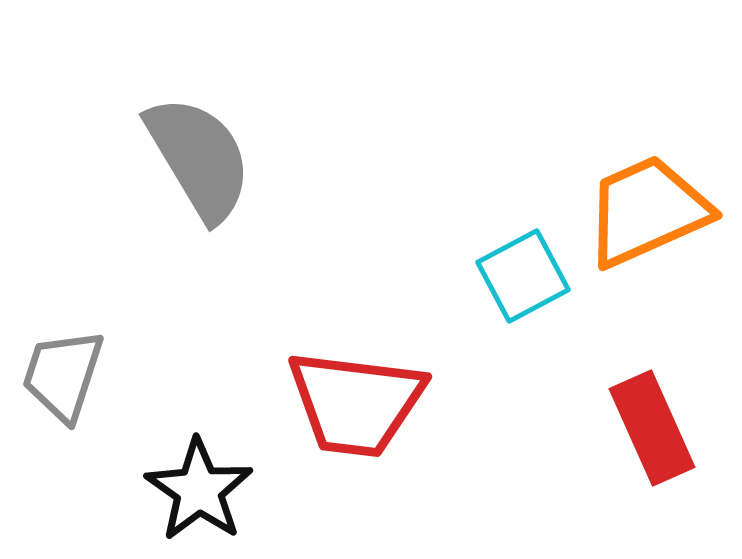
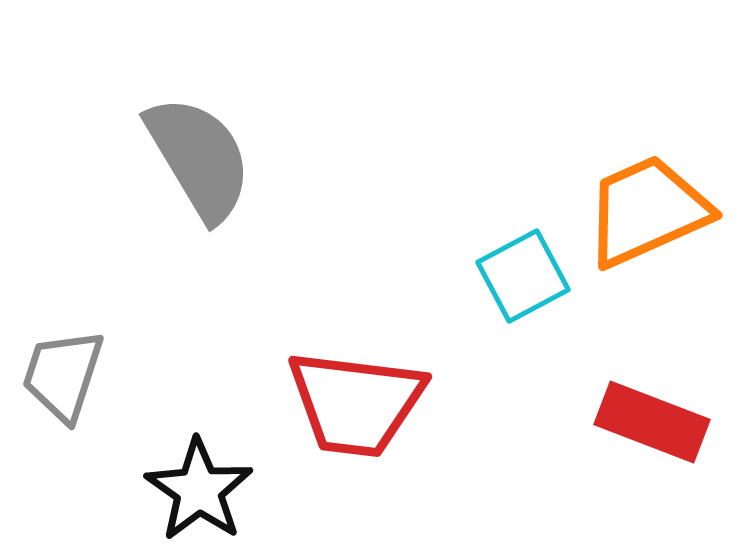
red rectangle: moved 6 px up; rotated 45 degrees counterclockwise
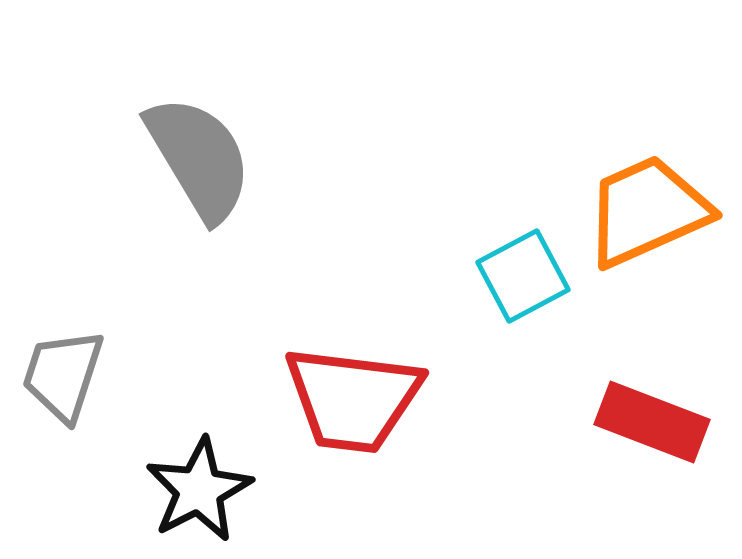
red trapezoid: moved 3 px left, 4 px up
black star: rotated 10 degrees clockwise
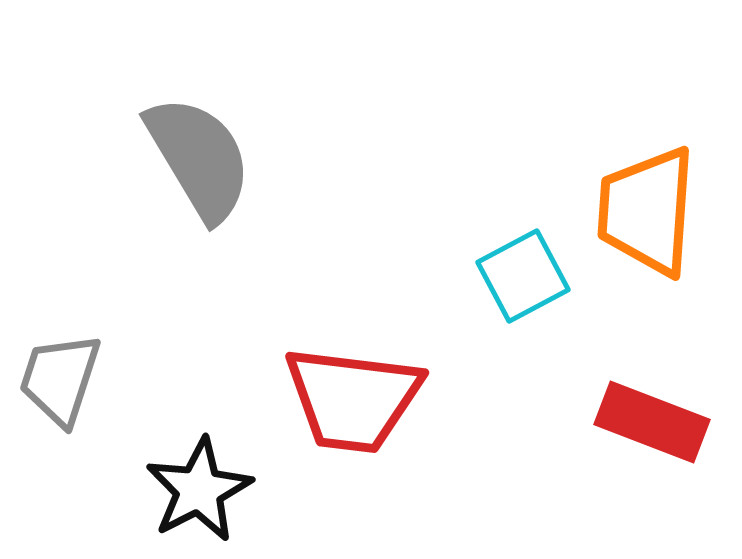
orange trapezoid: rotated 62 degrees counterclockwise
gray trapezoid: moved 3 px left, 4 px down
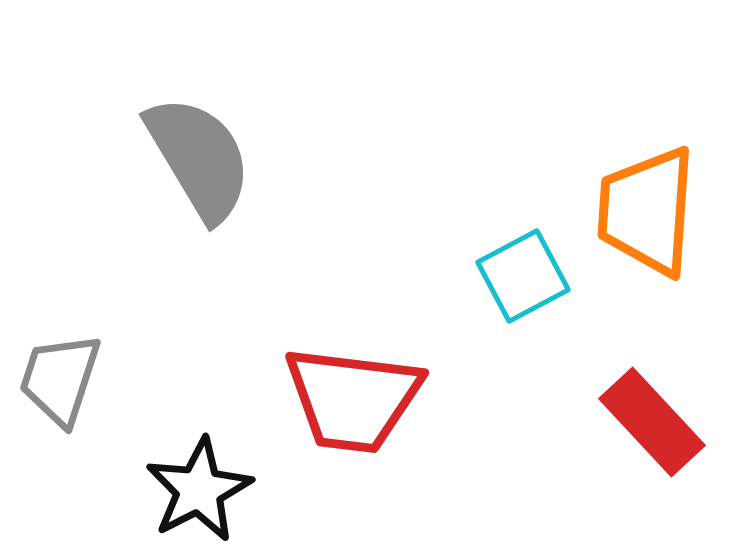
red rectangle: rotated 26 degrees clockwise
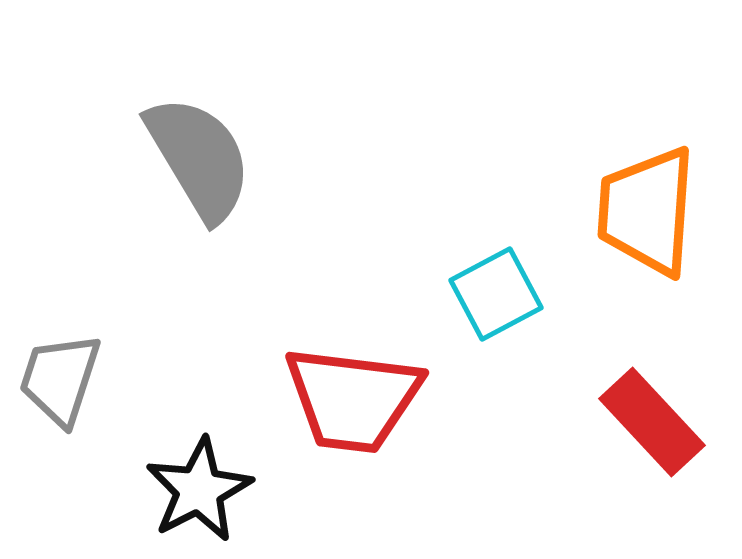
cyan square: moved 27 px left, 18 px down
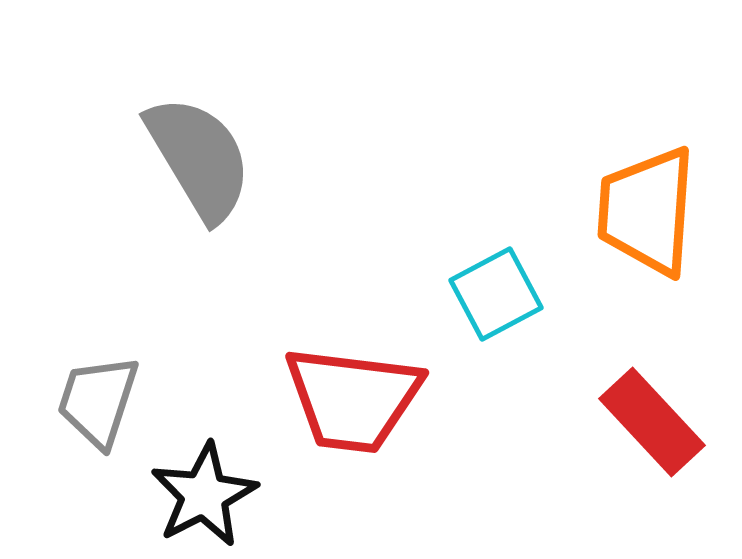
gray trapezoid: moved 38 px right, 22 px down
black star: moved 5 px right, 5 px down
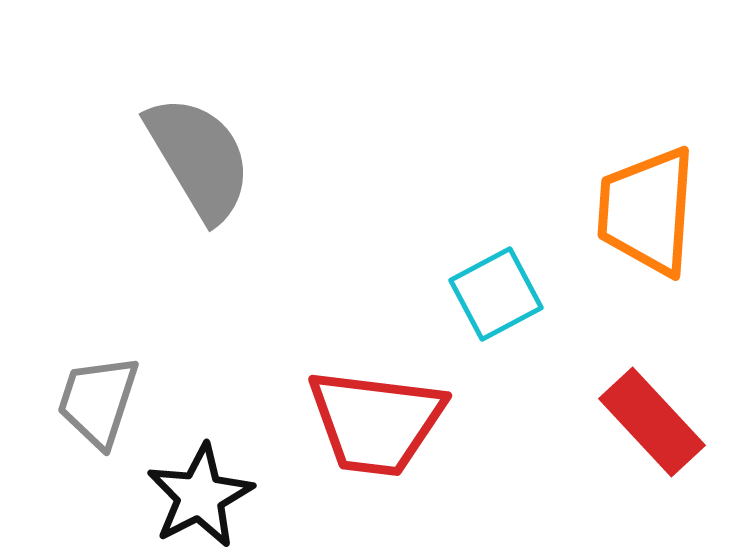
red trapezoid: moved 23 px right, 23 px down
black star: moved 4 px left, 1 px down
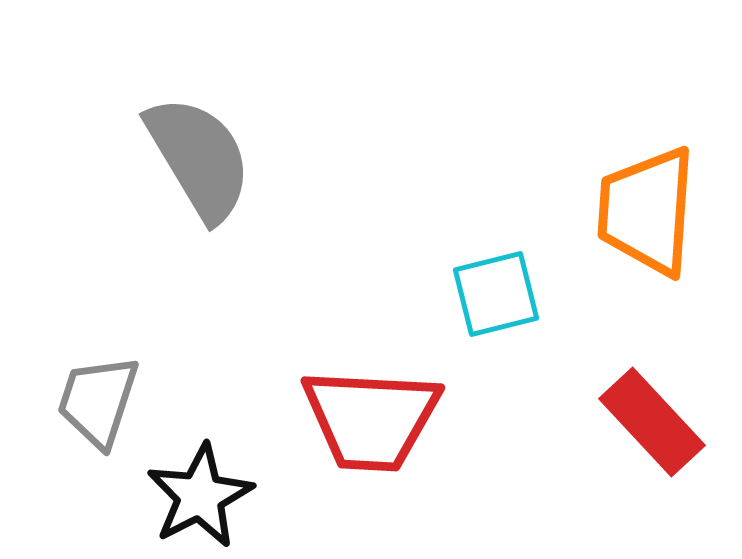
cyan square: rotated 14 degrees clockwise
red trapezoid: moved 5 px left, 3 px up; rotated 4 degrees counterclockwise
